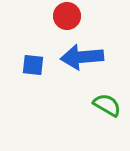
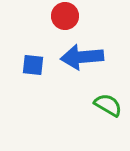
red circle: moved 2 px left
green semicircle: moved 1 px right
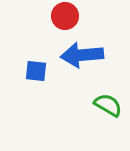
blue arrow: moved 2 px up
blue square: moved 3 px right, 6 px down
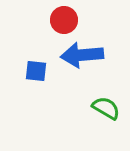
red circle: moved 1 px left, 4 px down
green semicircle: moved 2 px left, 3 px down
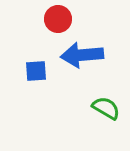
red circle: moved 6 px left, 1 px up
blue square: rotated 10 degrees counterclockwise
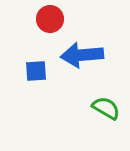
red circle: moved 8 px left
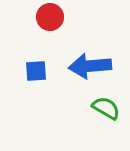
red circle: moved 2 px up
blue arrow: moved 8 px right, 11 px down
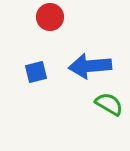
blue square: moved 1 px down; rotated 10 degrees counterclockwise
green semicircle: moved 3 px right, 4 px up
